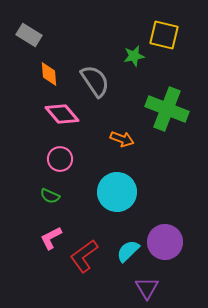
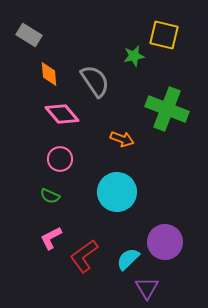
cyan semicircle: moved 8 px down
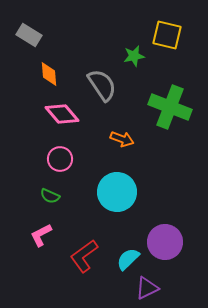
yellow square: moved 3 px right
gray semicircle: moved 7 px right, 4 px down
green cross: moved 3 px right, 2 px up
pink L-shape: moved 10 px left, 3 px up
purple triangle: rotated 35 degrees clockwise
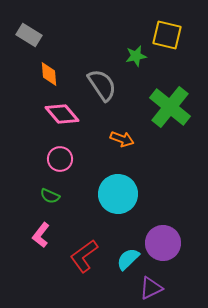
green star: moved 2 px right
green cross: rotated 18 degrees clockwise
cyan circle: moved 1 px right, 2 px down
pink L-shape: rotated 25 degrees counterclockwise
purple circle: moved 2 px left, 1 px down
purple triangle: moved 4 px right
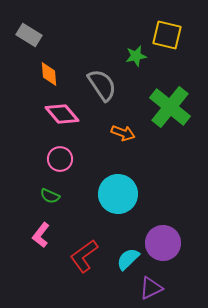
orange arrow: moved 1 px right, 6 px up
